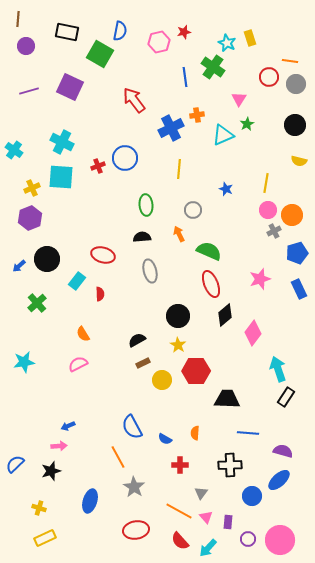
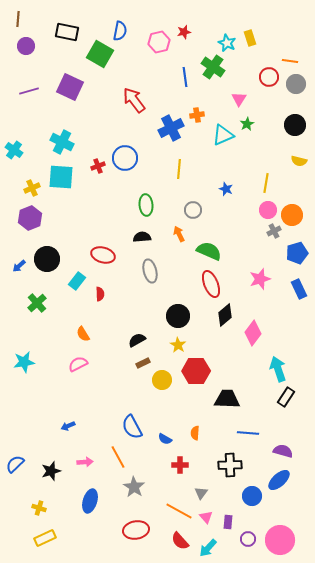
pink arrow at (59, 446): moved 26 px right, 16 px down
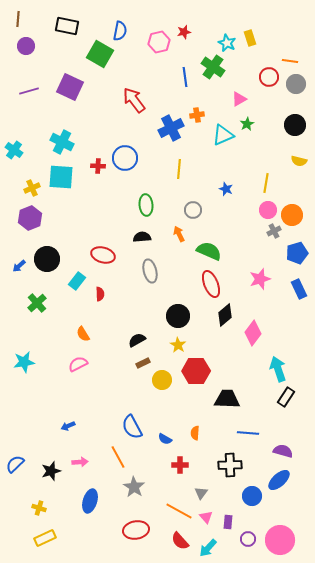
black rectangle at (67, 32): moved 6 px up
pink triangle at (239, 99): rotated 28 degrees clockwise
red cross at (98, 166): rotated 24 degrees clockwise
pink arrow at (85, 462): moved 5 px left
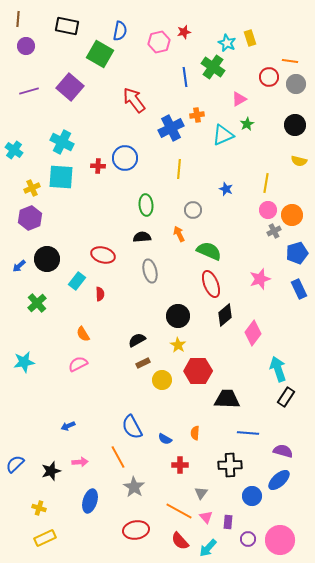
purple square at (70, 87): rotated 16 degrees clockwise
red hexagon at (196, 371): moved 2 px right
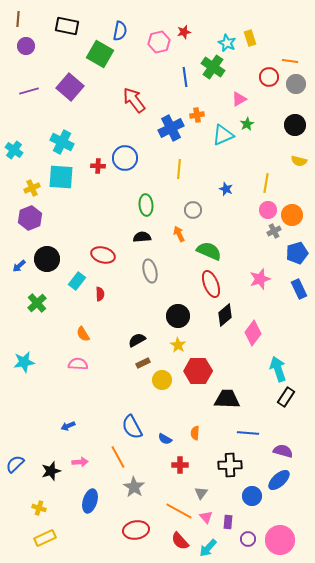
pink semicircle at (78, 364): rotated 30 degrees clockwise
